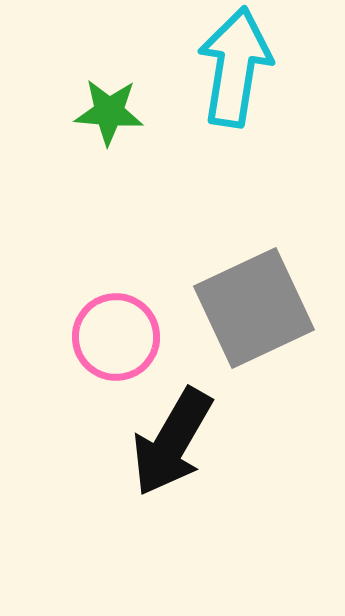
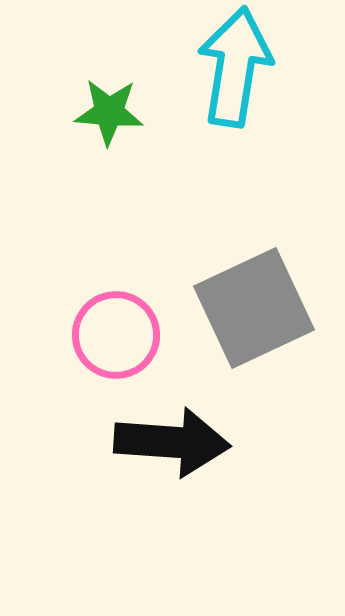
pink circle: moved 2 px up
black arrow: rotated 116 degrees counterclockwise
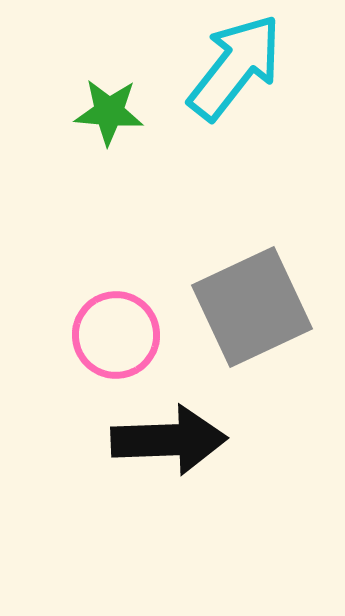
cyan arrow: rotated 29 degrees clockwise
gray square: moved 2 px left, 1 px up
black arrow: moved 3 px left, 2 px up; rotated 6 degrees counterclockwise
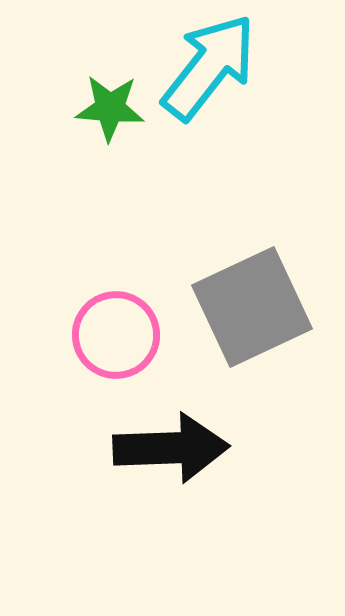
cyan arrow: moved 26 px left
green star: moved 1 px right, 4 px up
black arrow: moved 2 px right, 8 px down
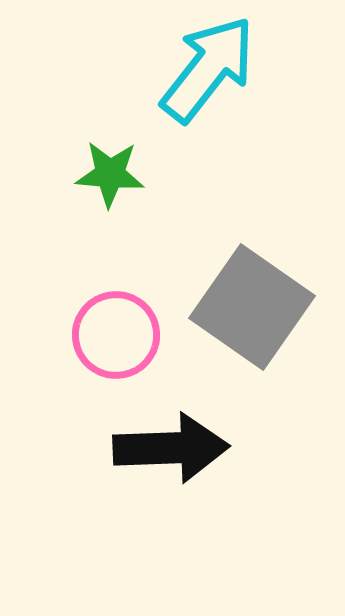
cyan arrow: moved 1 px left, 2 px down
green star: moved 66 px down
gray square: rotated 30 degrees counterclockwise
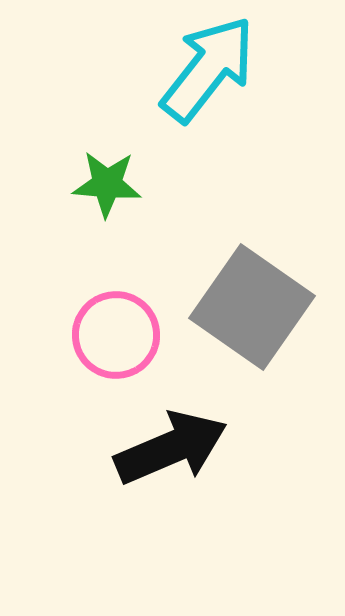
green star: moved 3 px left, 10 px down
black arrow: rotated 21 degrees counterclockwise
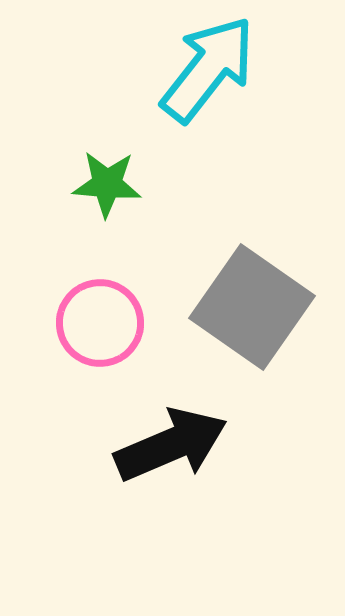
pink circle: moved 16 px left, 12 px up
black arrow: moved 3 px up
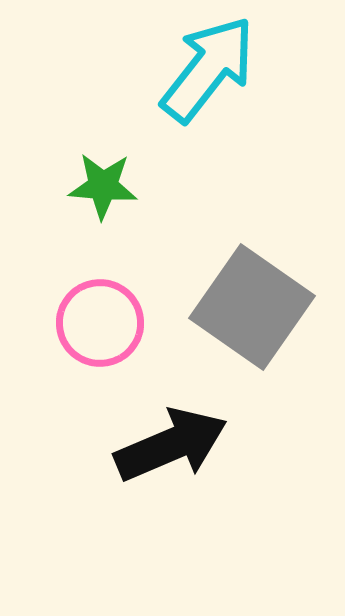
green star: moved 4 px left, 2 px down
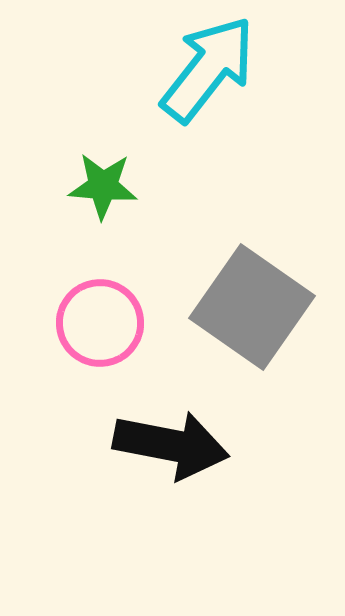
black arrow: rotated 34 degrees clockwise
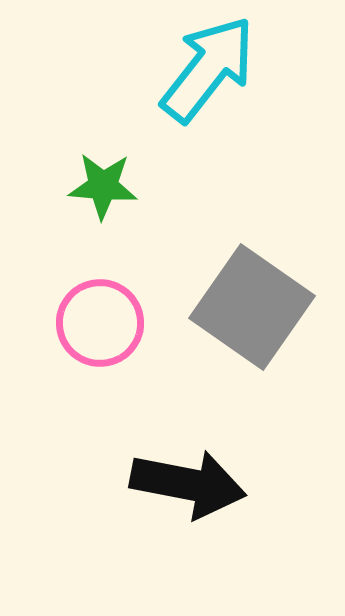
black arrow: moved 17 px right, 39 px down
